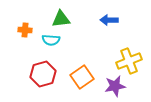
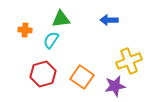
cyan semicircle: rotated 120 degrees clockwise
orange square: rotated 20 degrees counterclockwise
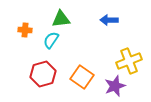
purple star: rotated 10 degrees counterclockwise
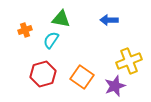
green triangle: rotated 18 degrees clockwise
orange cross: rotated 24 degrees counterclockwise
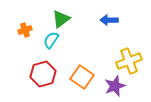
green triangle: rotated 48 degrees counterclockwise
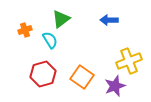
cyan semicircle: moved 1 px left; rotated 114 degrees clockwise
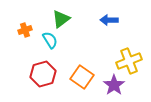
purple star: moved 1 px left, 1 px up; rotated 15 degrees counterclockwise
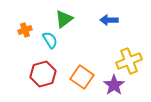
green triangle: moved 3 px right
